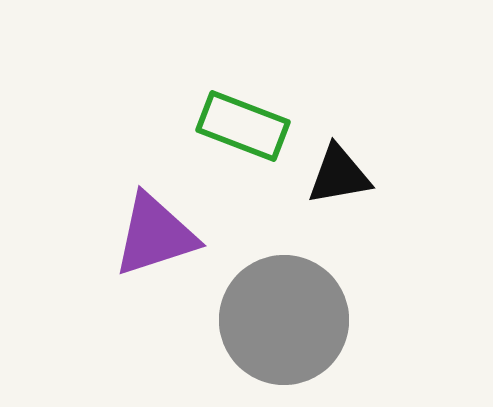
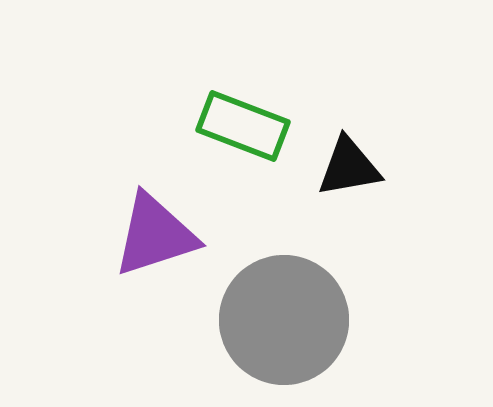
black triangle: moved 10 px right, 8 px up
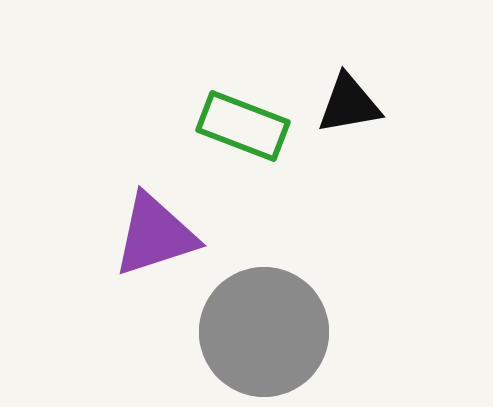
black triangle: moved 63 px up
gray circle: moved 20 px left, 12 px down
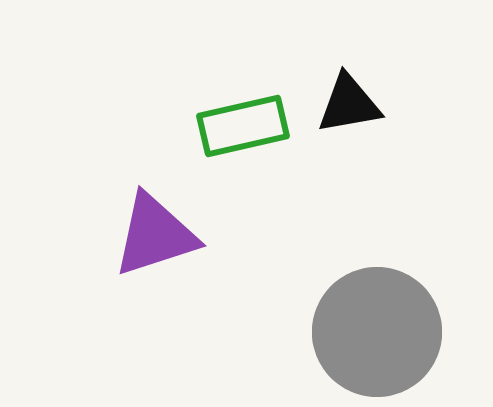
green rectangle: rotated 34 degrees counterclockwise
gray circle: moved 113 px right
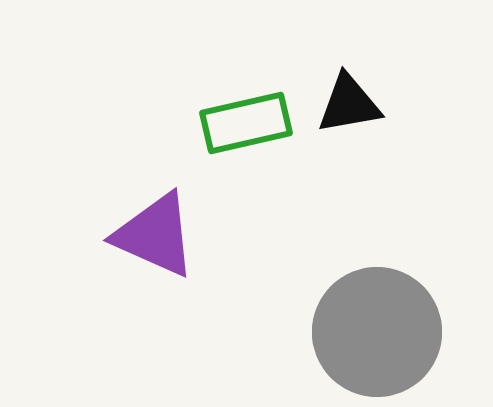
green rectangle: moved 3 px right, 3 px up
purple triangle: rotated 42 degrees clockwise
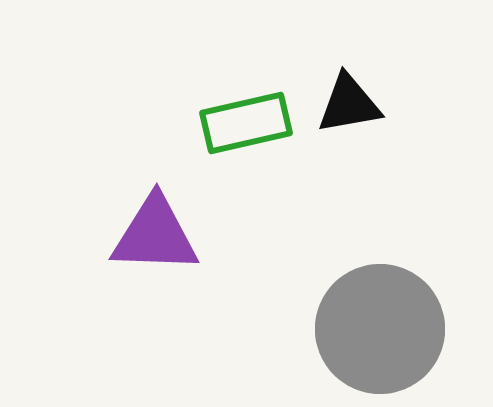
purple triangle: rotated 22 degrees counterclockwise
gray circle: moved 3 px right, 3 px up
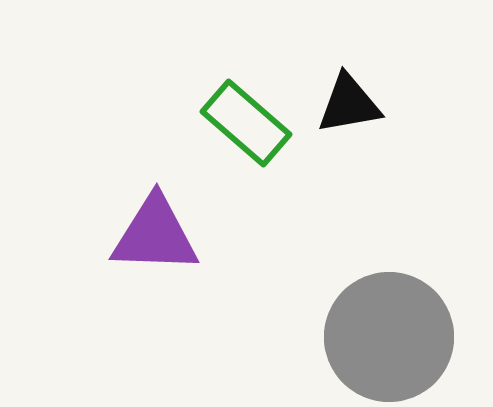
green rectangle: rotated 54 degrees clockwise
gray circle: moved 9 px right, 8 px down
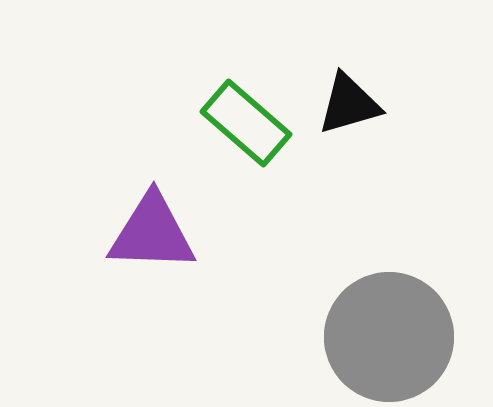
black triangle: rotated 6 degrees counterclockwise
purple triangle: moved 3 px left, 2 px up
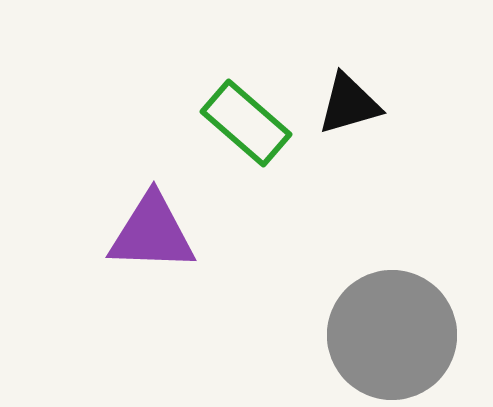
gray circle: moved 3 px right, 2 px up
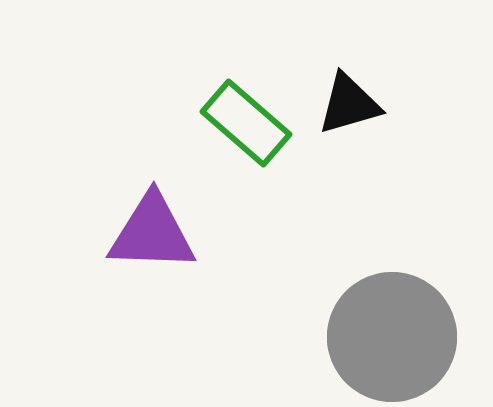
gray circle: moved 2 px down
